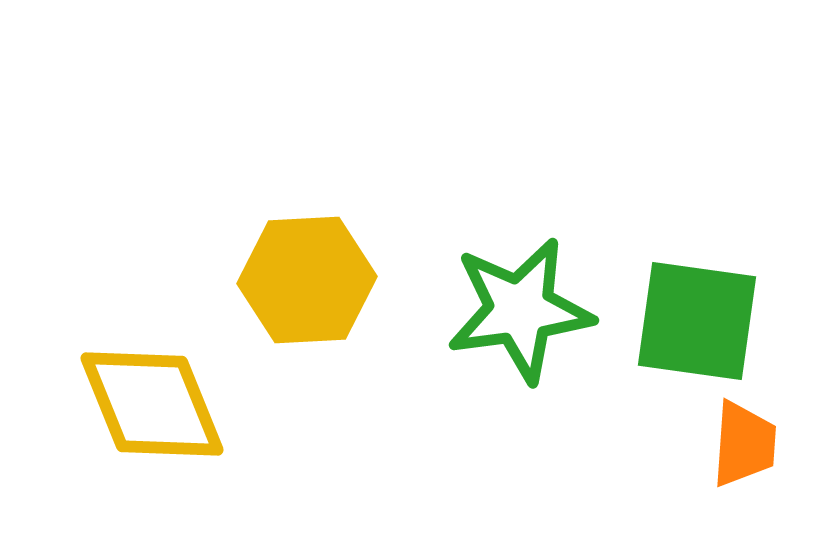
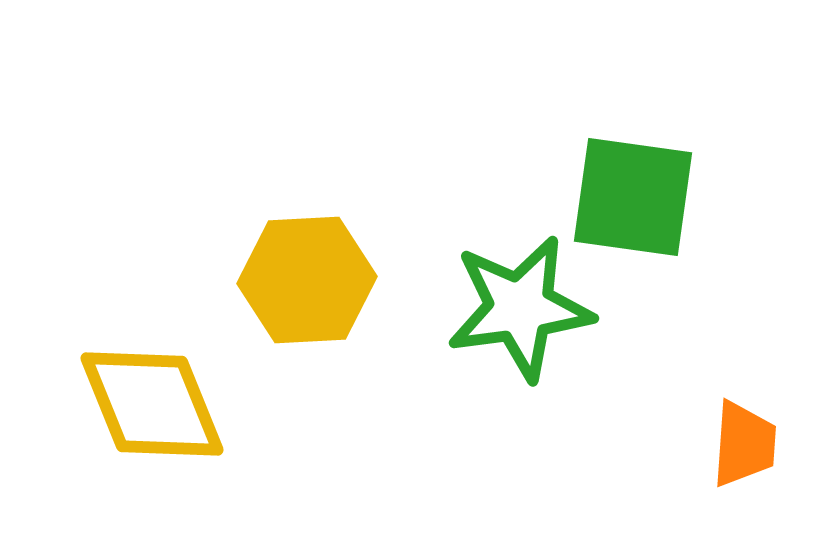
green star: moved 2 px up
green square: moved 64 px left, 124 px up
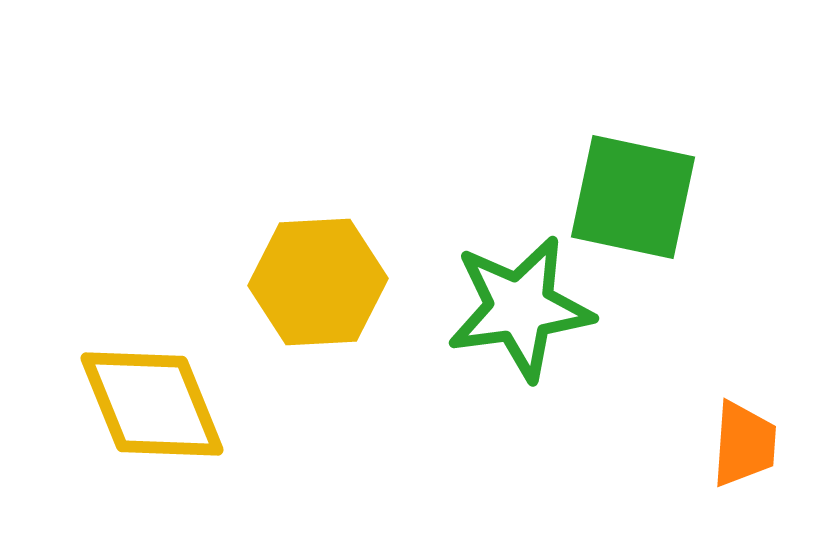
green square: rotated 4 degrees clockwise
yellow hexagon: moved 11 px right, 2 px down
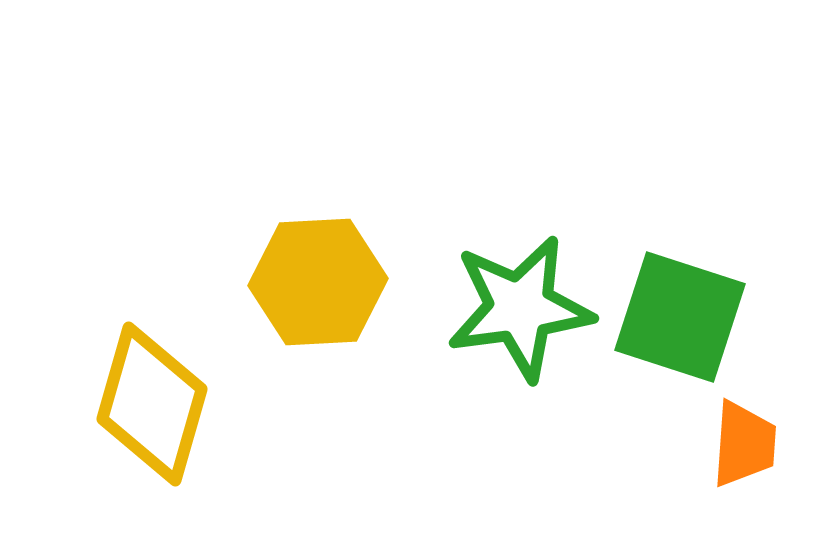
green square: moved 47 px right, 120 px down; rotated 6 degrees clockwise
yellow diamond: rotated 38 degrees clockwise
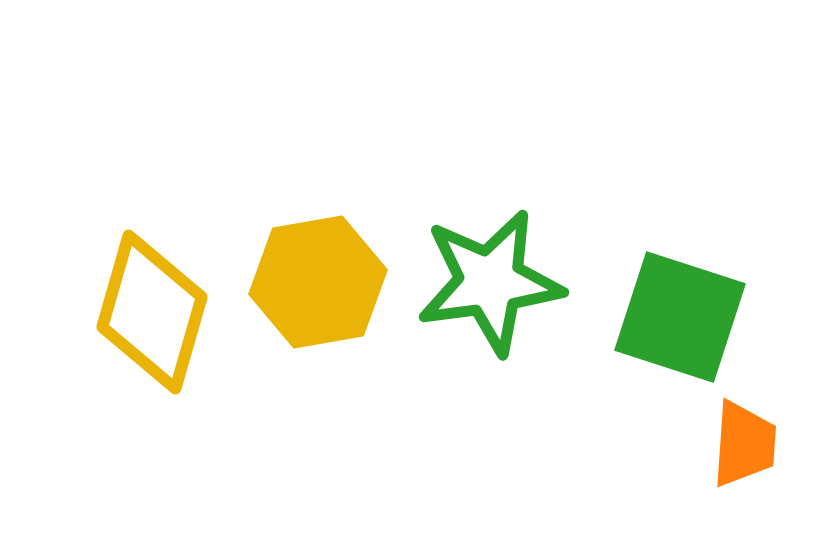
yellow hexagon: rotated 7 degrees counterclockwise
green star: moved 30 px left, 26 px up
yellow diamond: moved 92 px up
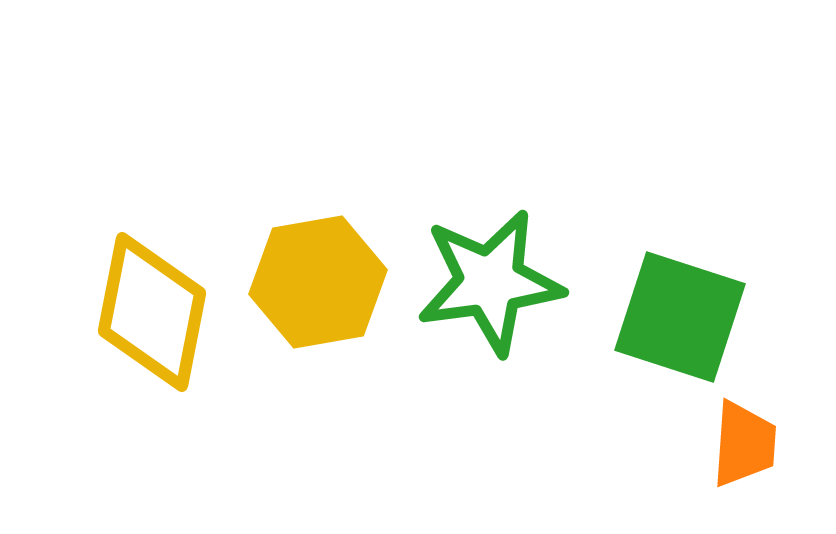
yellow diamond: rotated 5 degrees counterclockwise
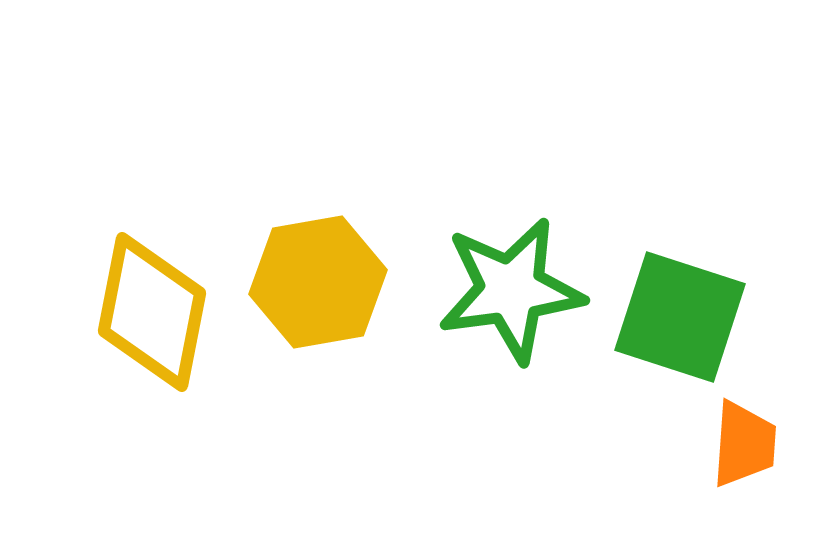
green star: moved 21 px right, 8 px down
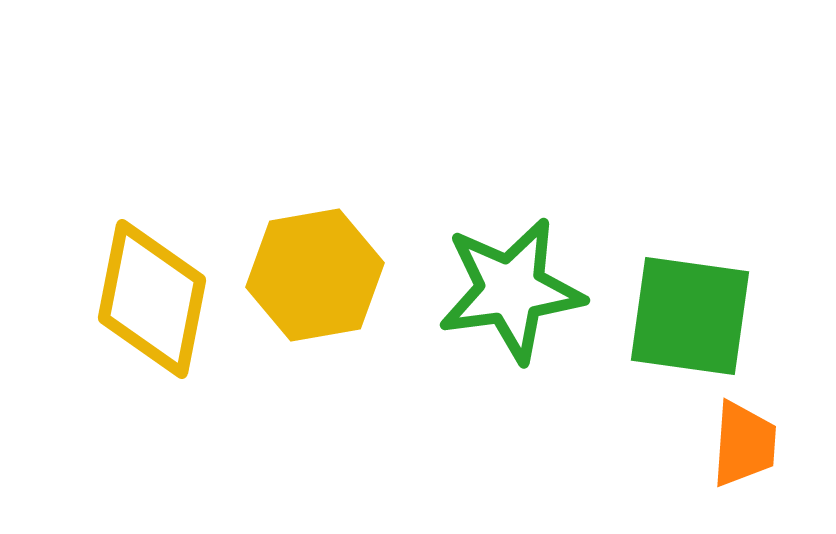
yellow hexagon: moved 3 px left, 7 px up
yellow diamond: moved 13 px up
green square: moved 10 px right, 1 px up; rotated 10 degrees counterclockwise
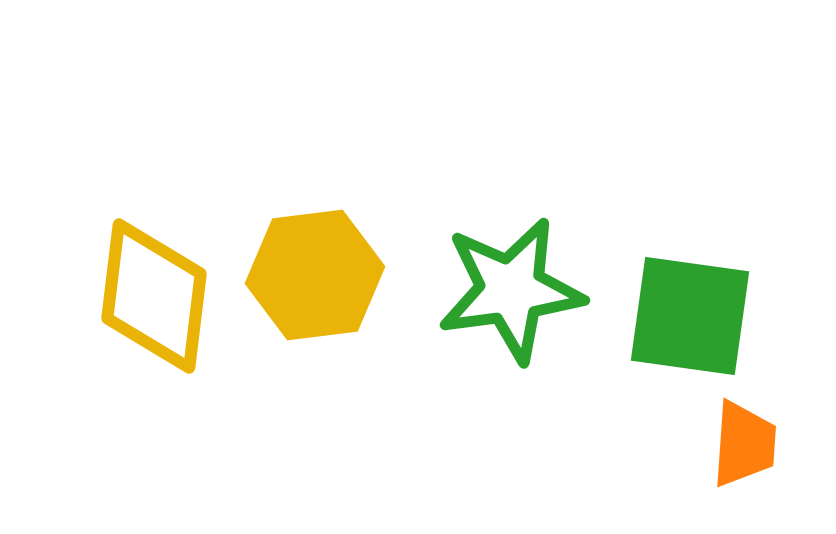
yellow hexagon: rotated 3 degrees clockwise
yellow diamond: moved 2 px right, 3 px up; rotated 4 degrees counterclockwise
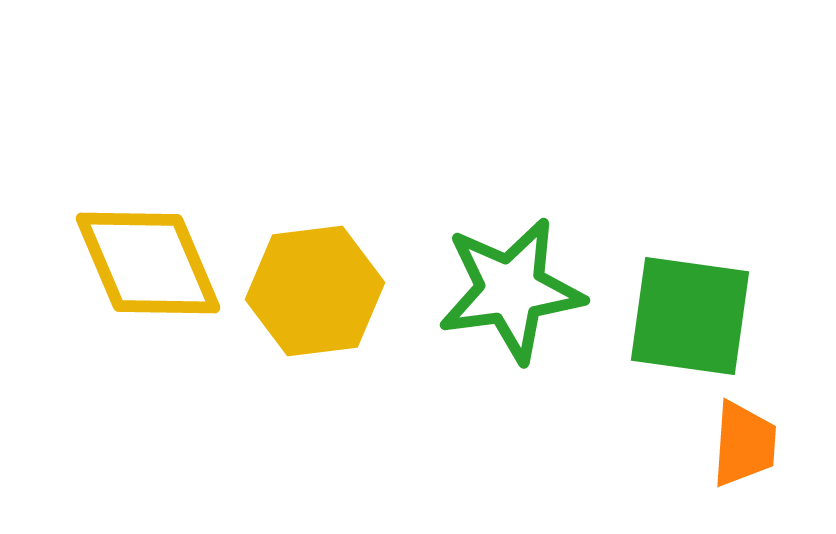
yellow hexagon: moved 16 px down
yellow diamond: moved 6 px left, 33 px up; rotated 30 degrees counterclockwise
